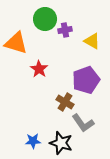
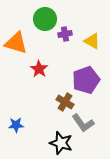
purple cross: moved 4 px down
blue star: moved 17 px left, 16 px up
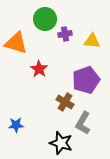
yellow triangle: rotated 24 degrees counterclockwise
gray L-shape: rotated 65 degrees clockwise
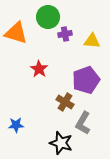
green circle: moved 3 px right, 2 px up
orange triangle: moved 10 px up
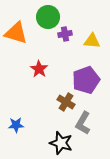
brown cross: moved 1 px right
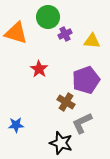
purple cross: rotated 16 degrees counterclockwise
gray L-shape: moved 1 px left; rotated 35 degrees clockwise
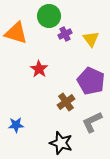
green circle: moved 1 px right, 1 px up
yellow triangle: moved 1 px left, 2 px up; rotated 48 degrees clockwise
purple pentagon: moved 5 px right, 1 px down; rotated 28 degrees counterclockwise
brown cross: rotated 24 degrees clockwise
gray L-shape: moved 10 px right, 1 px up
